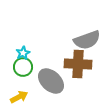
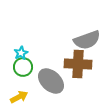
cyan star: moved 2 px left
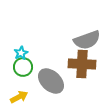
brown cross: moved 4 px right
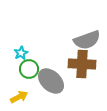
green circle: moved 6 px right, 2 px down
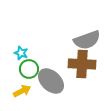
cyan star: rotated 24 degrees counterclockwise
yellow arrow: moved 3 px right, 6 px up
